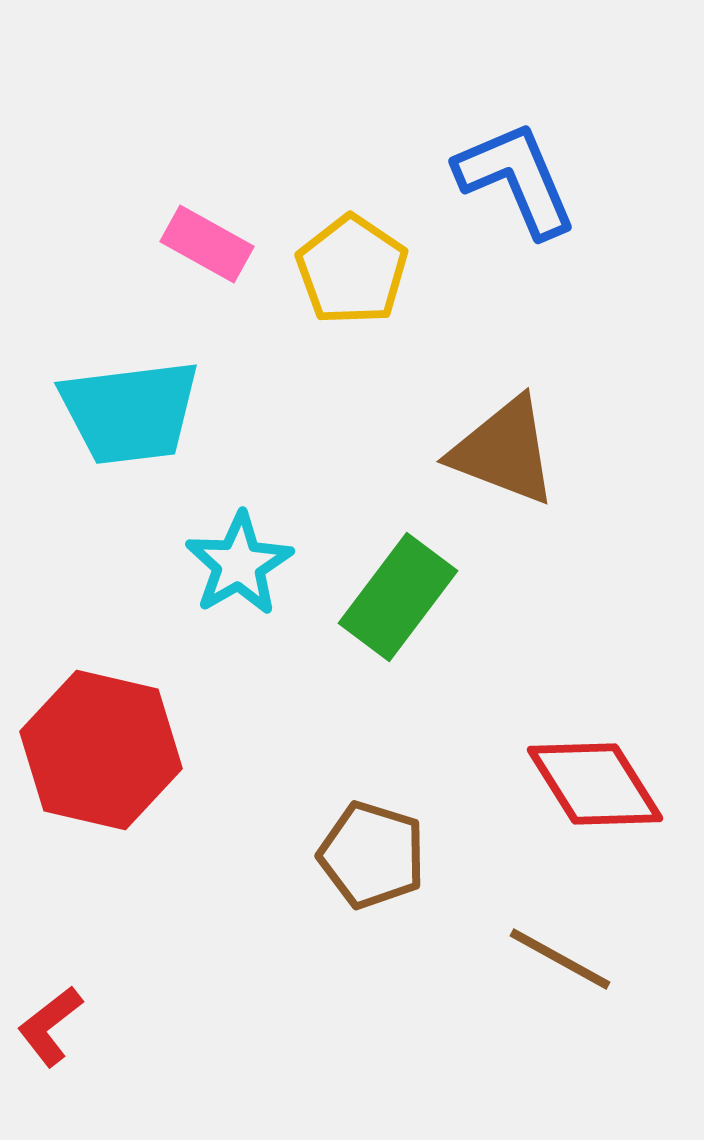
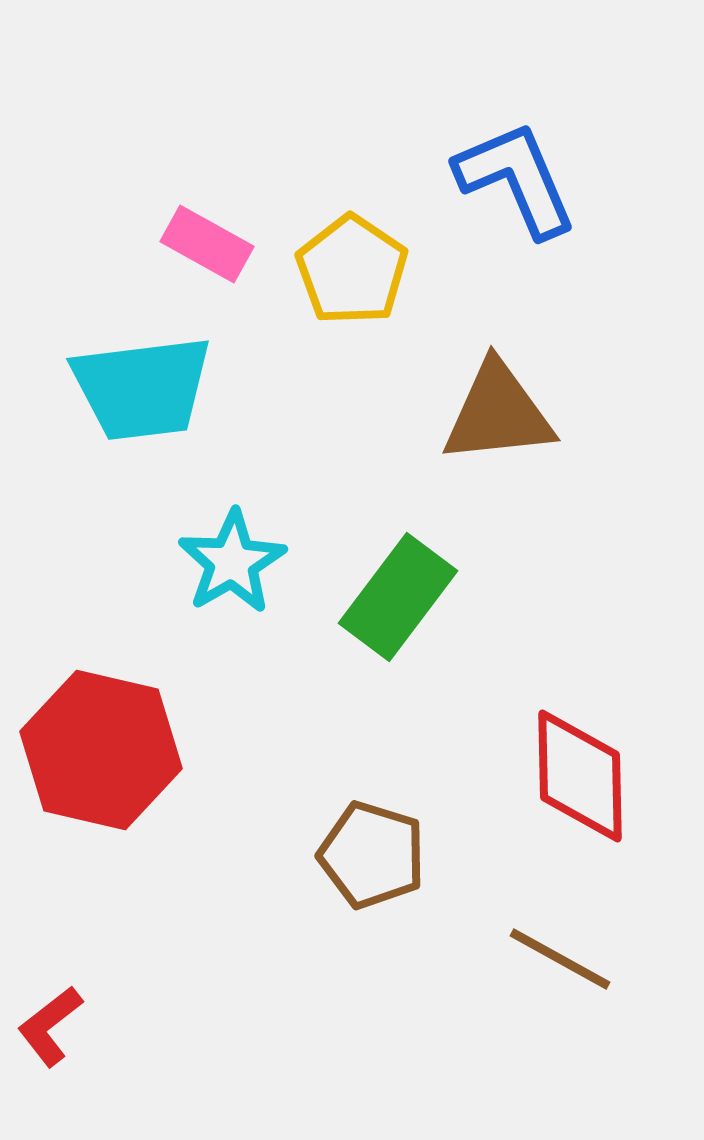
cyan trapezoid: moved 12 px right, 24 px up
brown triangle: moved 6 px left, 38 px up; rotated 27 degrees counterclockwise
cyan star: moved 7 px left, 2 px up
red diamond: moved 15 px left, 8 px up; rotated 31 degrees clockwise
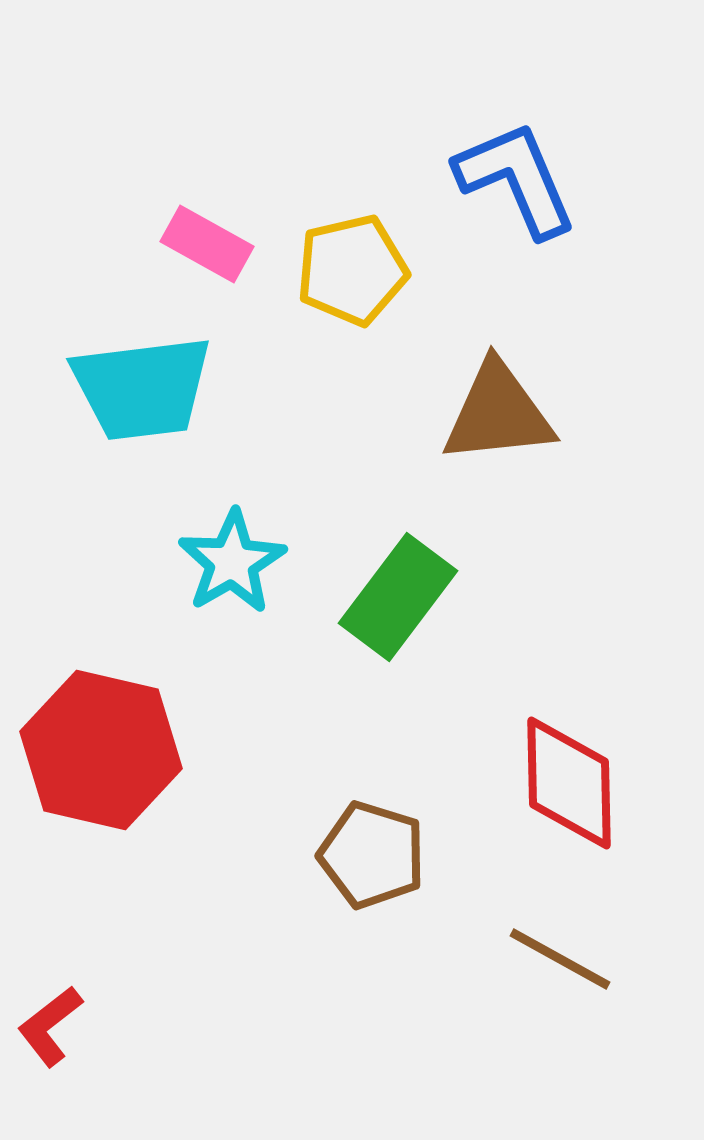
yellow pentagon: rotated 25 degrees clockwise
red diamond: moved 11 px left, 7 px down
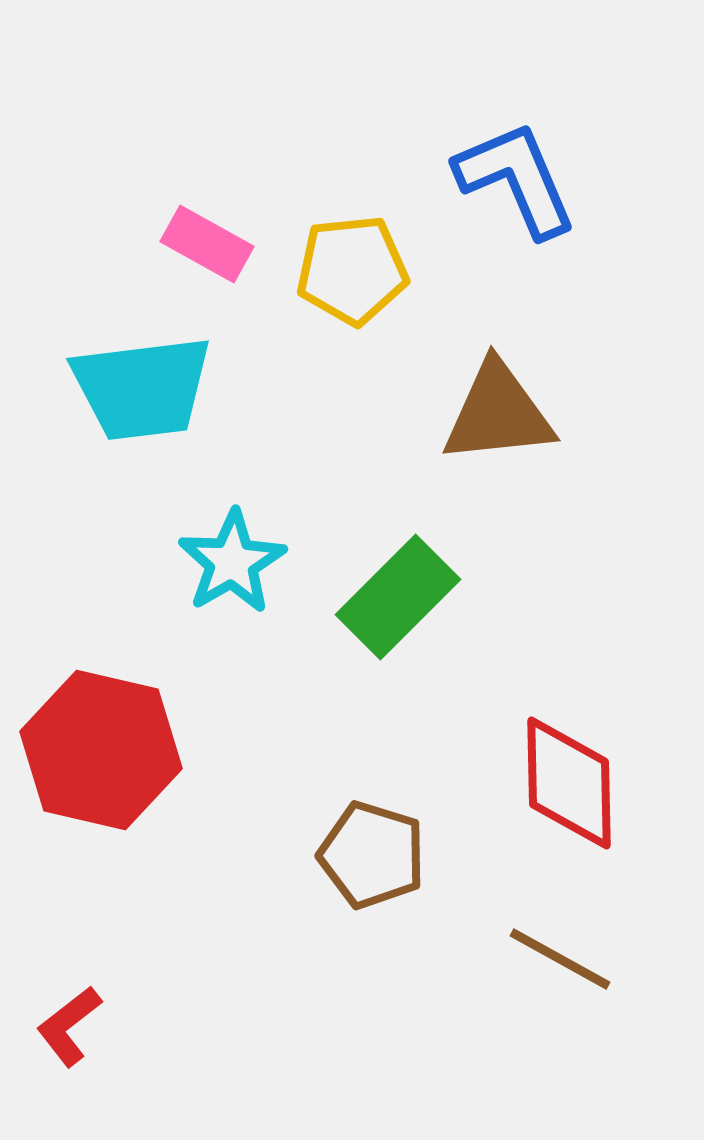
yellow pentagon: rotated 7 degrees clockwise
green rectangle: rotated 8 degrees clockwise
red L-shape: moved 19 px right
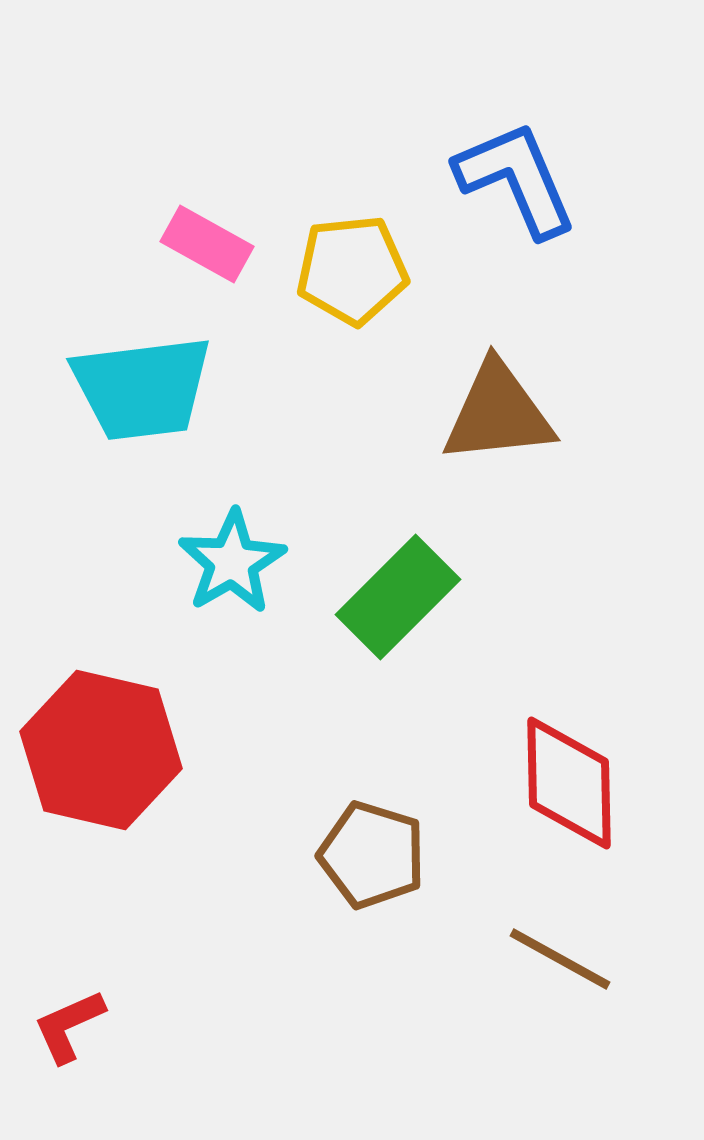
red L-shape: rotated 14 degrees clockwise
